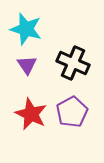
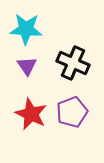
cyan star: rotated 12 degrees counterclockwise
purple triangle: moved 1 px down
purple pentagon: rotated 8 degrees clockwise
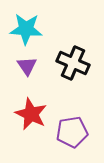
purple pentagon: moved 20 px down; rotated 12 degrees clockwise
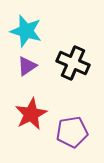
cyan star: moved 2 px down; rotated 12 degrees clockwise
purple triangle: rotated 30 degrees clockwise
red star: rotated 20 degrees clockwise
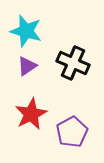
purple pentagon: rotated 20 degrees counterclockwise
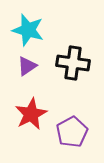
cyan star: moved 2 px right, 1 px up
black cross: rotated 16 degrees counterclockwise
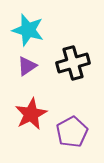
black cross: rotated 24 degrees counterclockwise
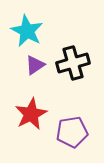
cyan star: moved 1 px left, 1 px down; rotated 12 degrees clockwise
purple triangle: moved 8 px right, 1 px up
purple pentagon: rotated 20 degrees clockwise
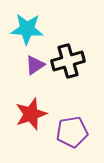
cyan star: moved 2 px up; rotated 24 degrees counterclockwise
black cross: moved 5 px left, 2 px up
red star: rotated 8 degrees clockwise
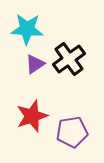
black cross: moved 1 px right, 2 px up; rotated 20 degrees counterclockwise
purple triangle: moved 1 px up
red star: moved 1 px right, 2 px down
